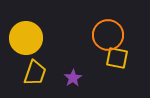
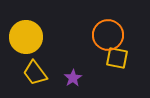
yellow circle: moved 1 px up
yellow trapezoid: rotated 124 degrees clockwise
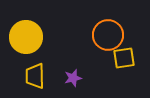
yellow square: moved 7 px right; rotated 20 degrees counterclockwise
yellow trapezoid: moved 3 px down; rotated 36 degrees clockwise
purple star: rotated 18 degrees clockwise
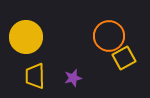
orange circle: moved 1 px right, 1 px down
yellow square: rotated 20 degrees counterclockwise
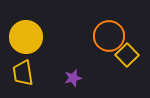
yellow square: moved 3 px right, 3 px up; rotated 15 degrees counterclockwise
yellow trapezoid: moved 12 px left, 3 px up; rotated 8 degrees counterclockwise
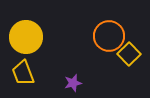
yellow square: moved 2 px right, 1 px up
yellow trapezoid: rotated 12 degrees counterclockwise
purple star: moved 5 px down
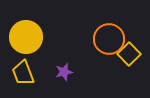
orange circle: moved 3 px down
purple star: moved 9 px left, 11 px up
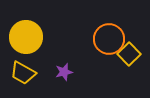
yellow trapezoid: rotated 40 degrees counterclockwise
